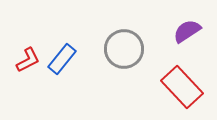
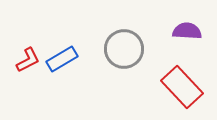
purple semicircle: rotated 36 degrees clockwise
blue rectangle: rotated 20 degrees clockwise
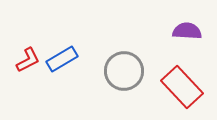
gray circle: moved 22 px down
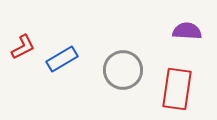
red L-shape: moved 5 px left, 13 px up
gray circle: moved 1 px left, 1 px up
red rectangle: moved 5 px left, 2 px down; rotated 51 degrees clockwise
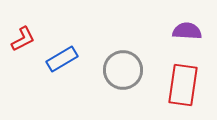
red L-shape: moved 8 px up
red rectangle: moved 6 px right, 4 px up
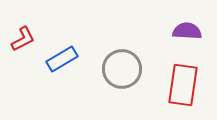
gray circle: moved 1 px left, 1 px up
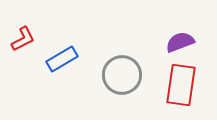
purple semicircle: moved 7 px left, 11 px down; rotated 24 degrees counterclockwise
gray circle: moved 6 px down
red rectangle: moved 2 px left
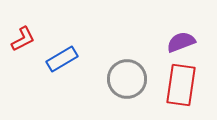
purple semicircle: moved 1 px right
gray circle: moved 5 px right, 4 px down
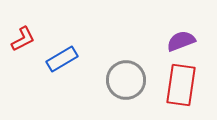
purple semicircle: moved 1 px up
gray circle: moved 1 px left, 1 px down
